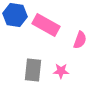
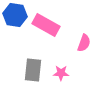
pink semicircle: moved 4 px right, 3 px down
pink star: moved 2 px down
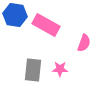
pink star: moved 1 px left, 4 px up
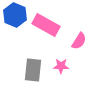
blue hexagon: rotated 15 degrees clockwise
pink semicircle: moved 5 px left, 2 px up; rotated 12 degrees clockwise
pink star: moved 1 px right, 3 px up
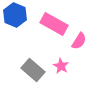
pink rectangle: moved 8 px right, 1 px up
pink star: rotated 28 degrees clockwise
gray rectangle: rotated 55 degrees counterclockwise
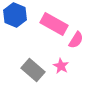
pink semicircle: moved 3 px left, 1 px up
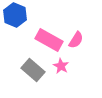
pink rectangle: moved 5 px left, 16 px down
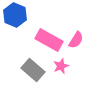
pink star: rotated 21 degrees clockwise
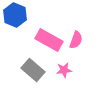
pink semicircle: rotated 12 degrees counterclockwise
pink star: moved 3 px right, 4 px down; rotated 14 degrees clockwise
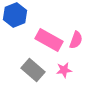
blue hexagon: rotated 15 degrees clockwise
